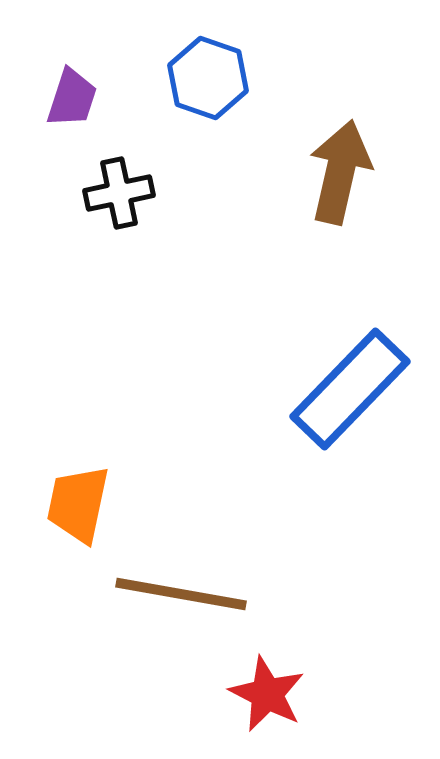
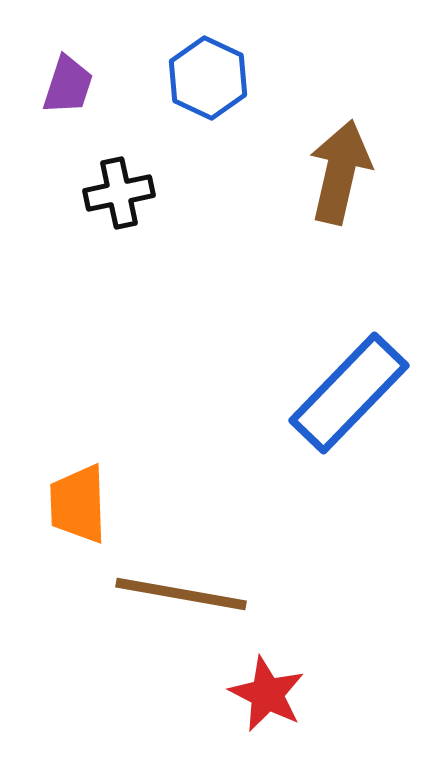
blue hexagon: rotated 6 degrees clockwise
purple trapezoid: moved 4 px left, 13 px up
blue rectangle: moved 1 px left, 4 px down
orange trapezoid: rotated 14 degrees counterclockwise
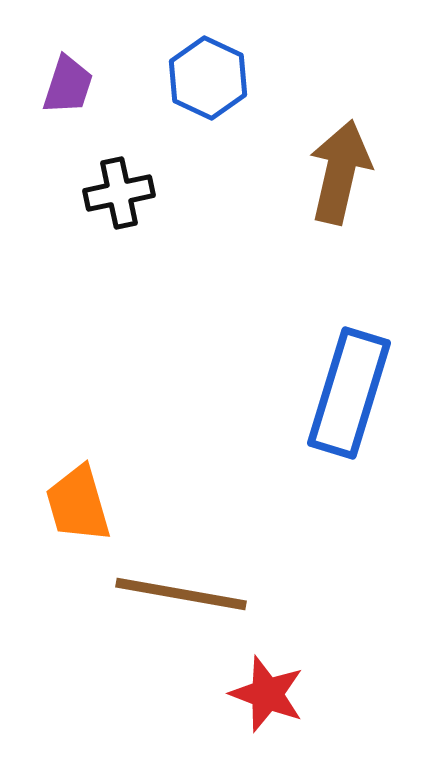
blue rectangle: rotated 27 degrees counterclockwise
orange trapezoid: rotated 14 degrees counterclockwise
red star: rotated 6 degrees counterclockwise
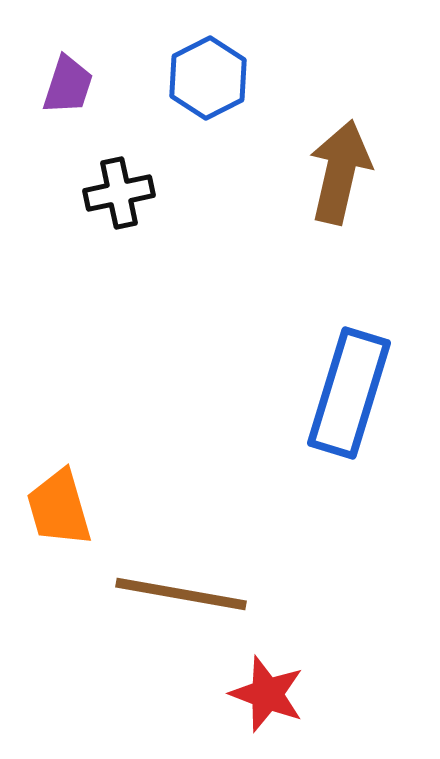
blue hexagon: rotated 8 degrees clockwise
orange trapezoid: moved 19 px left, 4 px down
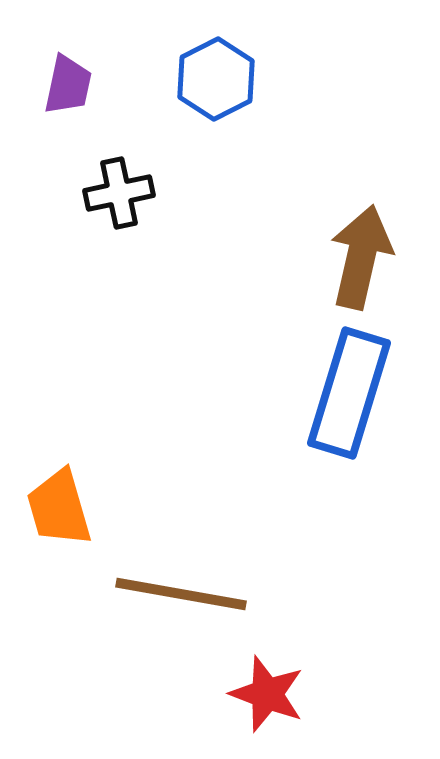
blue hexagon: moved 8 px right, 1 px down
purple trapezoid: rotated 6 degrees counterclockwise
brown arrow: moved 21 px right, 85 px down
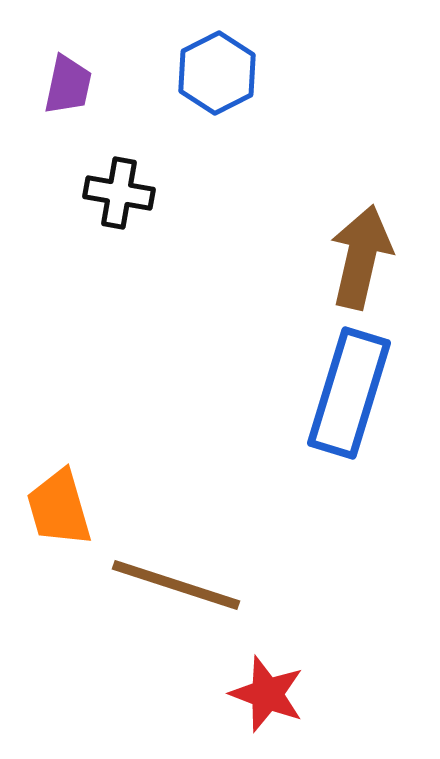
blue hexagon: moved 1 px right, 6 px up
black cross: rotated 22 degrees clockwise
brown line: moved 5 px left, 9 px up; rotated 8 degrees clockwise
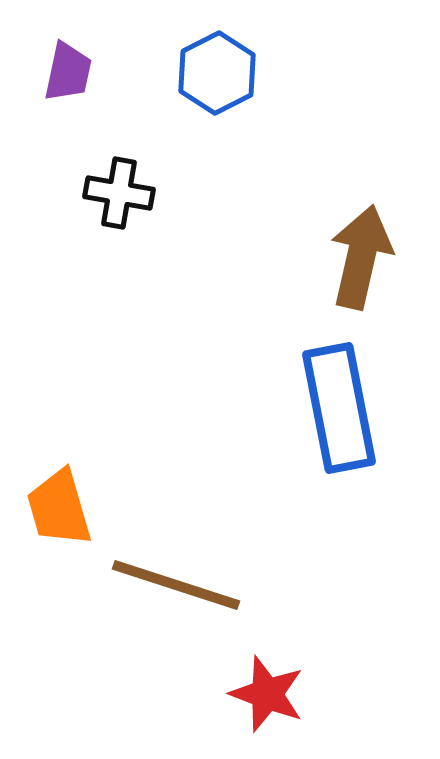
purple trapezoid: moved 13 px up
blue rectangle: moved 10 px left, 15 px down; rotated 28 degrees counterclockwise
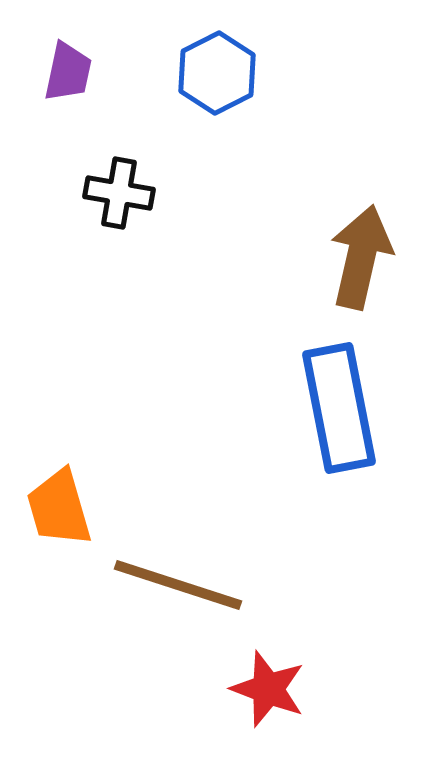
brown line: moved 2 px right
red star: moved 1 px right, 5 px up
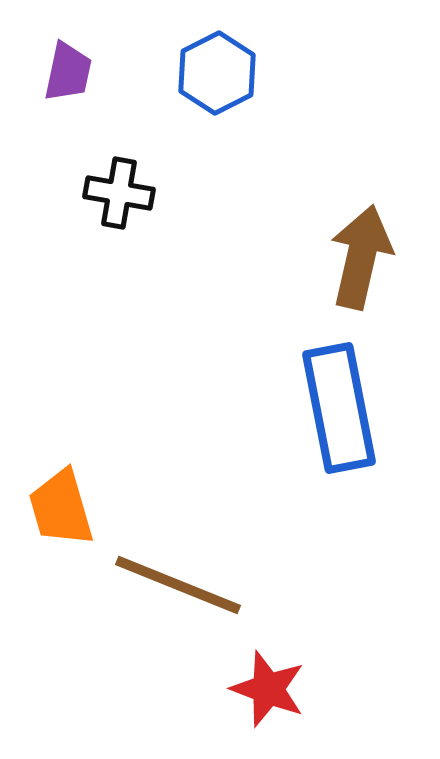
orange trapezoid: moved 2 px right
brown line: rotated 4 degrees clockwise
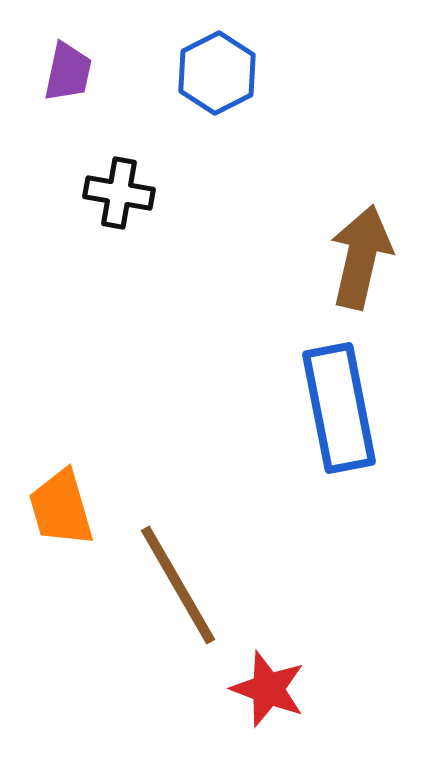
brown line: rotated 38 degrees clockwise
